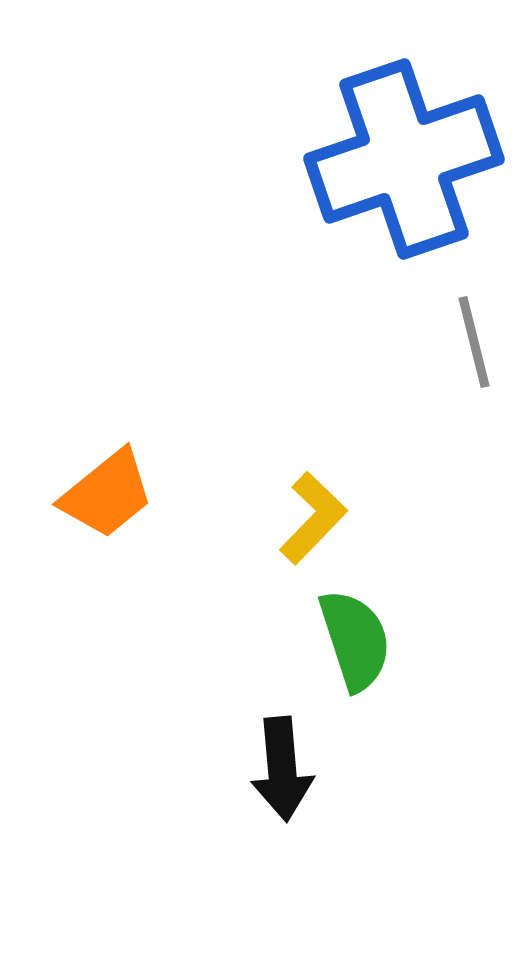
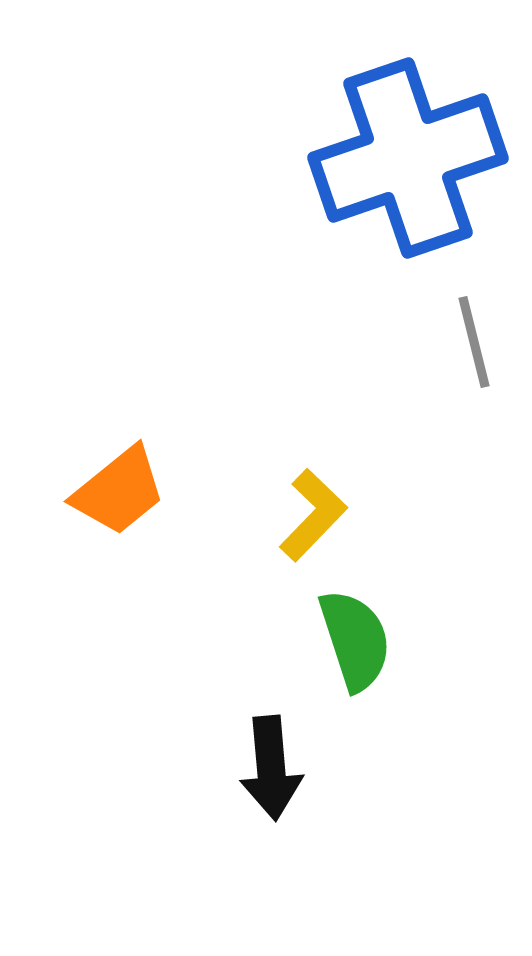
blue cross: moved 4 px right, 1 px up
orange trapezoid: moved 12 px right, 3 px up
yellow L-shape: moved 3 px up
black arrow: moved 11 px left, 1 px up
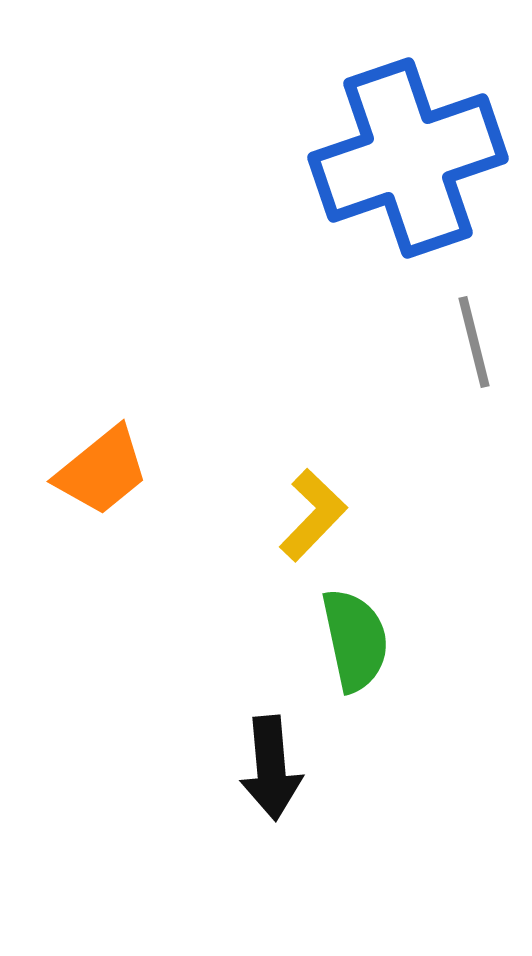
orange trapezoid: moved 17 px left, 20 px up
green semicircle: rotated 6 degrees clockwise
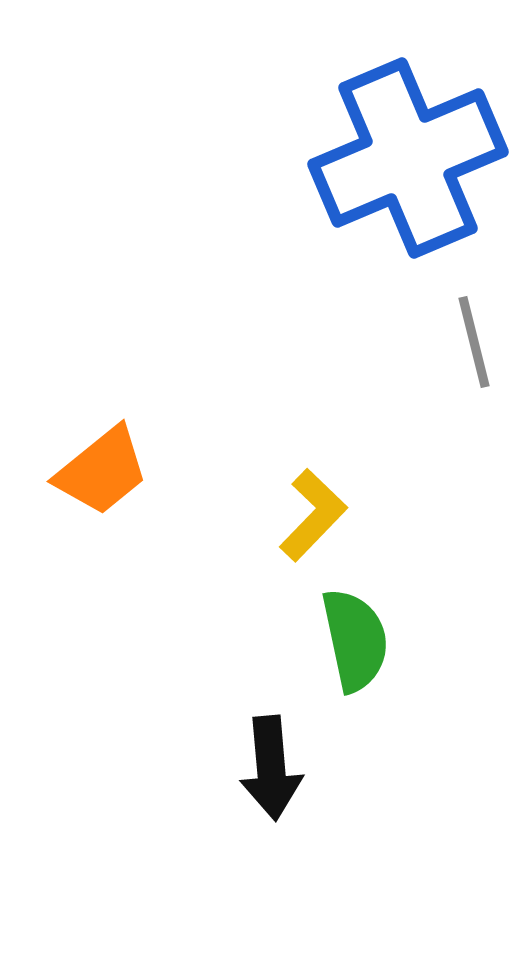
blue cross: rotated 4 degrees counterclockwise
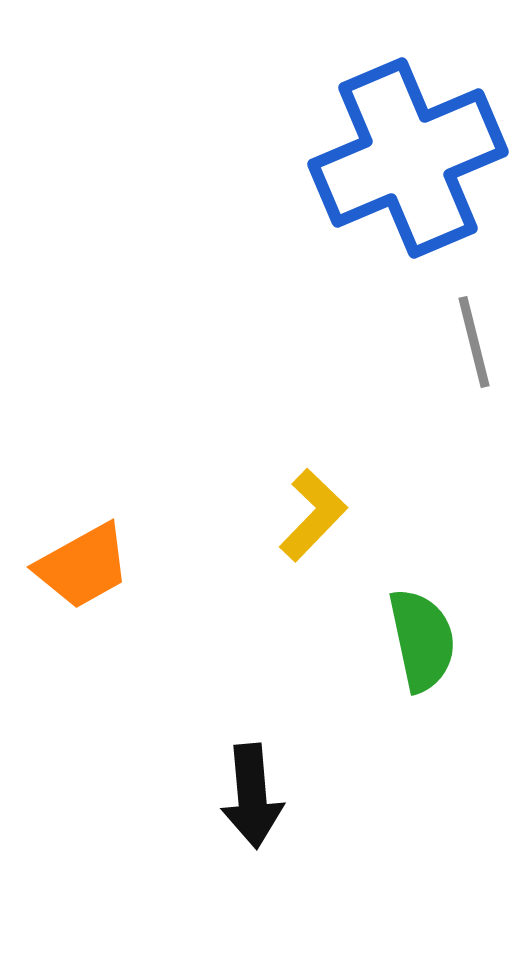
orange trapezoid: moved 19 px left, 95 px down; rotated 10 degrees clockwise
green semicircle: moved 67 px right
black arrow: moved 19 px left, 28 px down
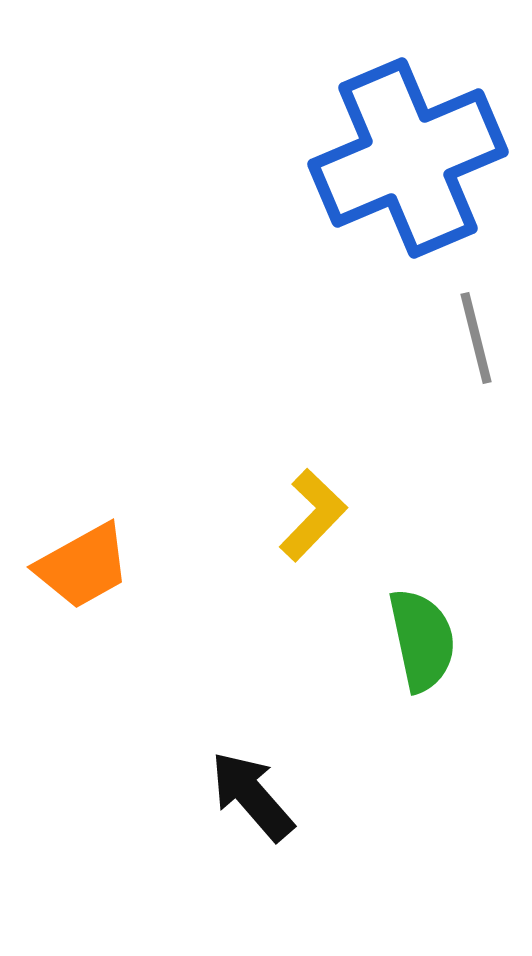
gray line: moved 2 px right, 4 px up
black arrow: rotated 144 degrees clockwise
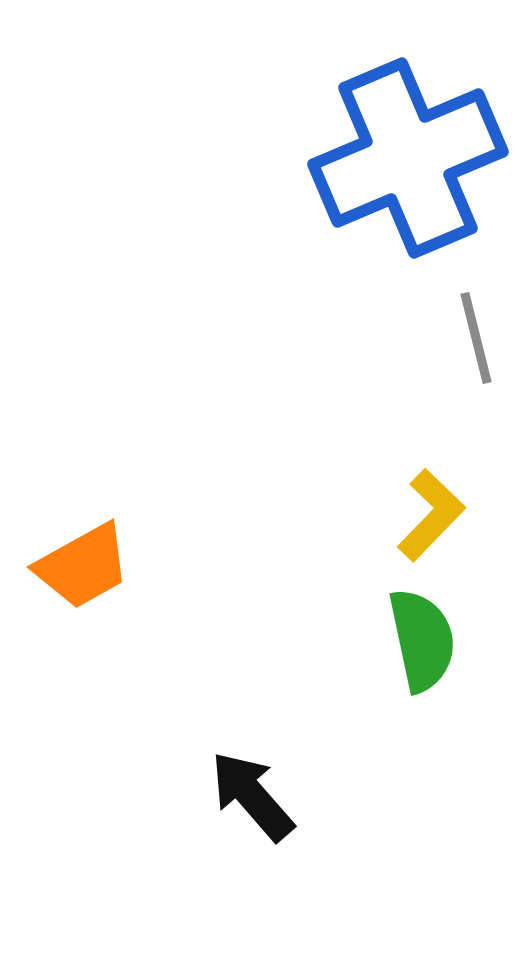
yellow L-shape: moved 118 px right
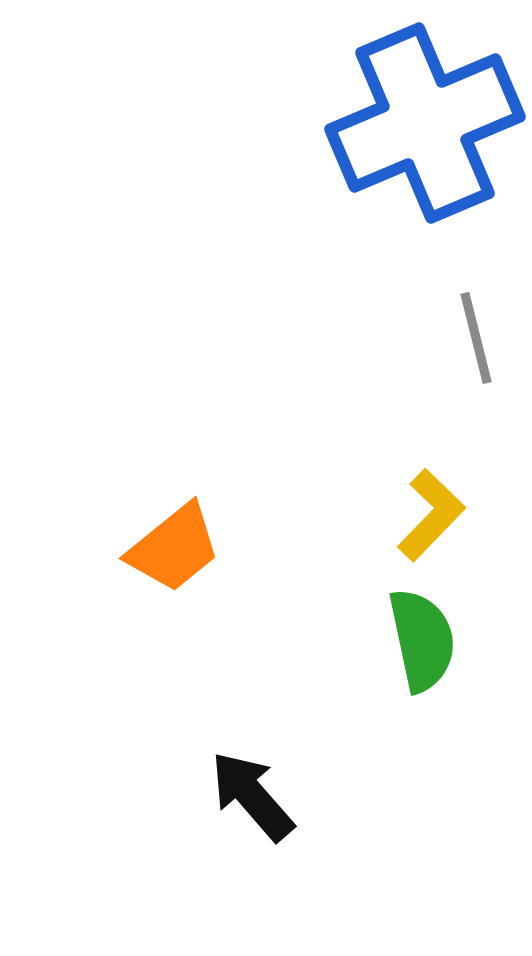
blue cross: moved 17 px right, 35 px up
orange trapezoid: moved 91 px right, 18 px up; rotated 10 degrees counterclockwise
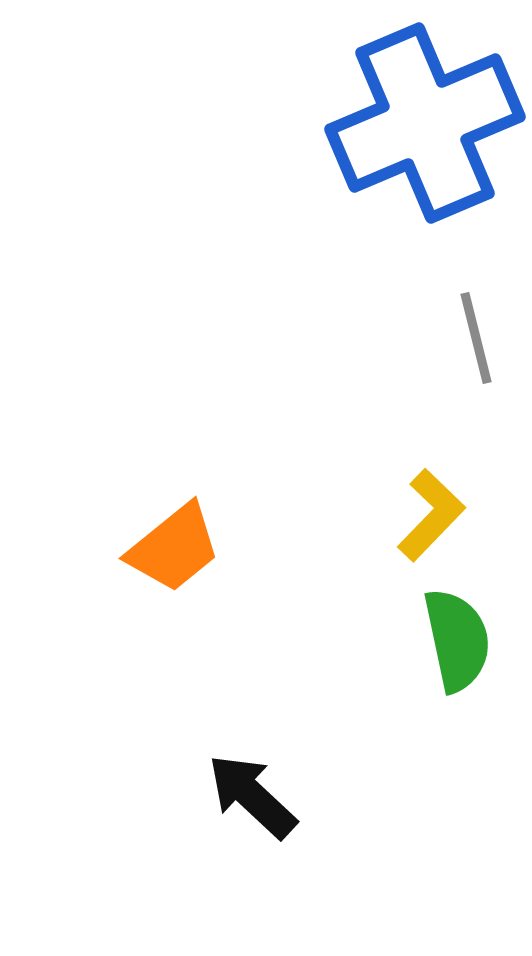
green semicircle: moved 35 px right
black arrow: rotated 6 degrees counterclockwise
